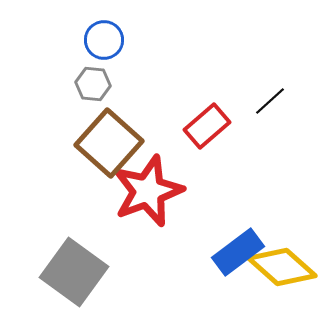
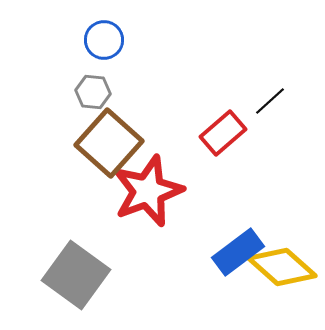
gray hexagon: moved 8 px down
red rectangle: moved 16 px right, 7 px down
gray square: moved 2 px right, 3 px down
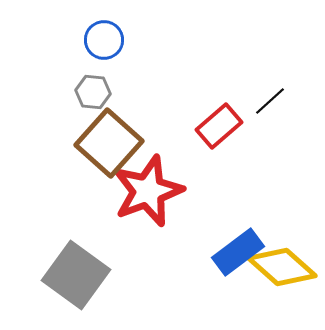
red rectangle: moved 4 px left, 7 px up
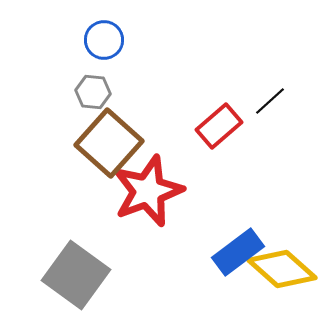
yellow diamond: moved 2 px down
